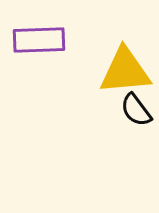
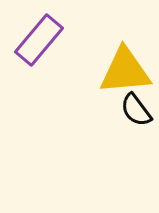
purple rectangle: rotated 48 degrees counterclockwise
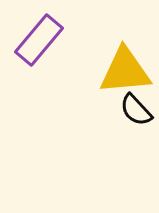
black semicircle: rotated 6 degrees counterclockwise
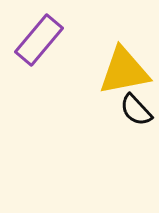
yellow triangle: moved 1 px left; rotated 6 degrees counterclockwise
